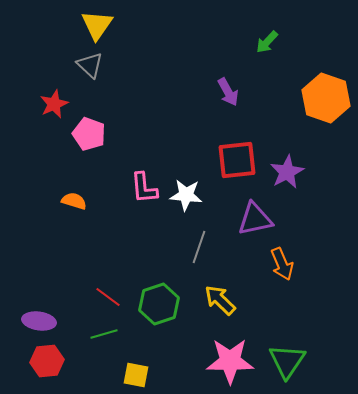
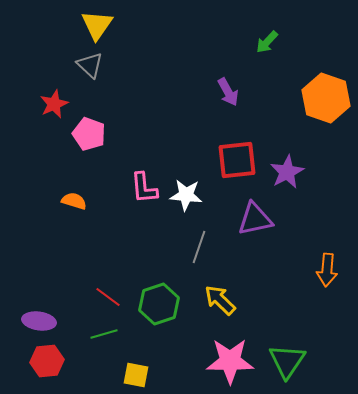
orange arrow: moved 45 px right, 6 px down; rotated 28 degrees clockwise
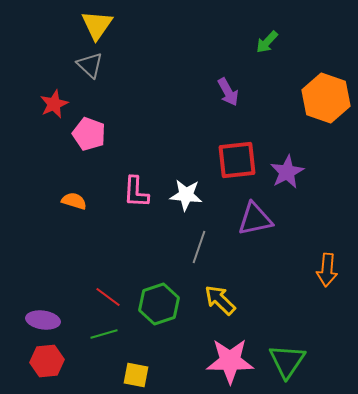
pink L-shape: moved 8 px left, 4 px down; rotated 8 degrees clockwise
purple ellipse: moved 4 px right, 1 px up
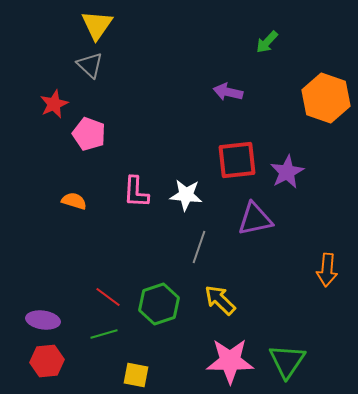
purple arrow: rotated 132 degrees clockwise
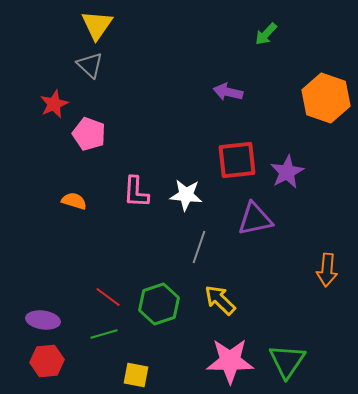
green arrow: moved 1 px left, 8 px up
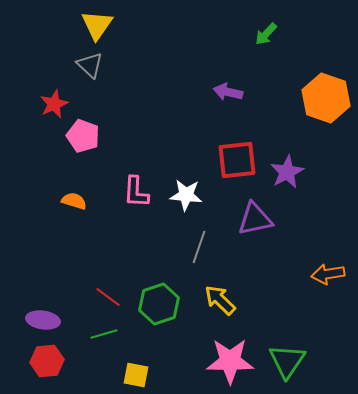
pink pentagon: moved 6 px left, 2 px down
orange arrow: moved 1 px right, 4 px down; rotated 76 degrees clockwise
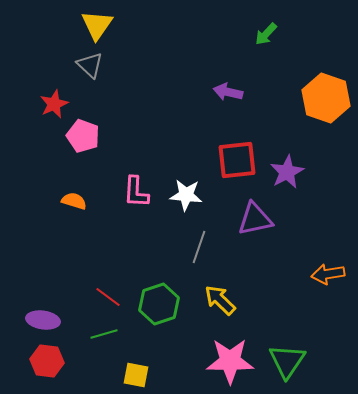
red hexagon: rotated 12 degrees clockwise
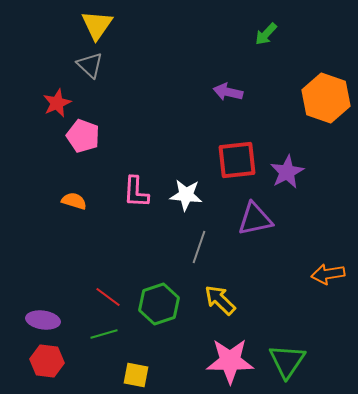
red star: moved 3 px right, 1 px up
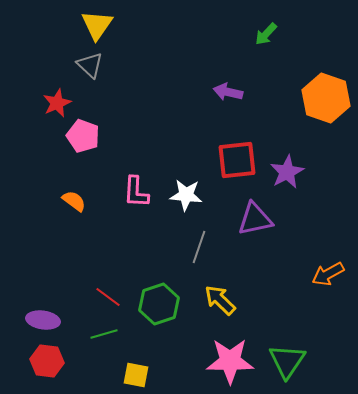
orange semicircle: rotated 20 degrees clockwise
orange arrow: rotated 20 degrees counterclockwise
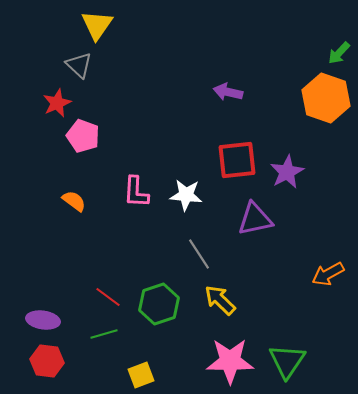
green arrow: moved 73 px right, 19 px down
gray triangle: moved 11 px left
gray line: moved 7 px down; rotated 52 degrees counterclockwise
yellow square: moved 5 px right; rotated 32 degrees counterclockwise
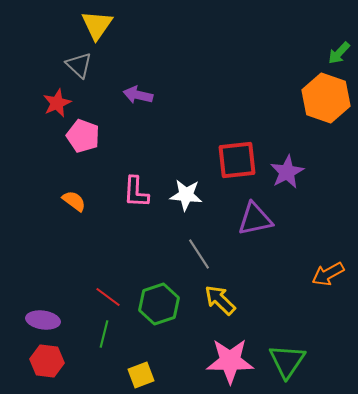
purple arrow: moved 90 px left, 3 px down
green line: rotated 60 degrees counterclockwise
